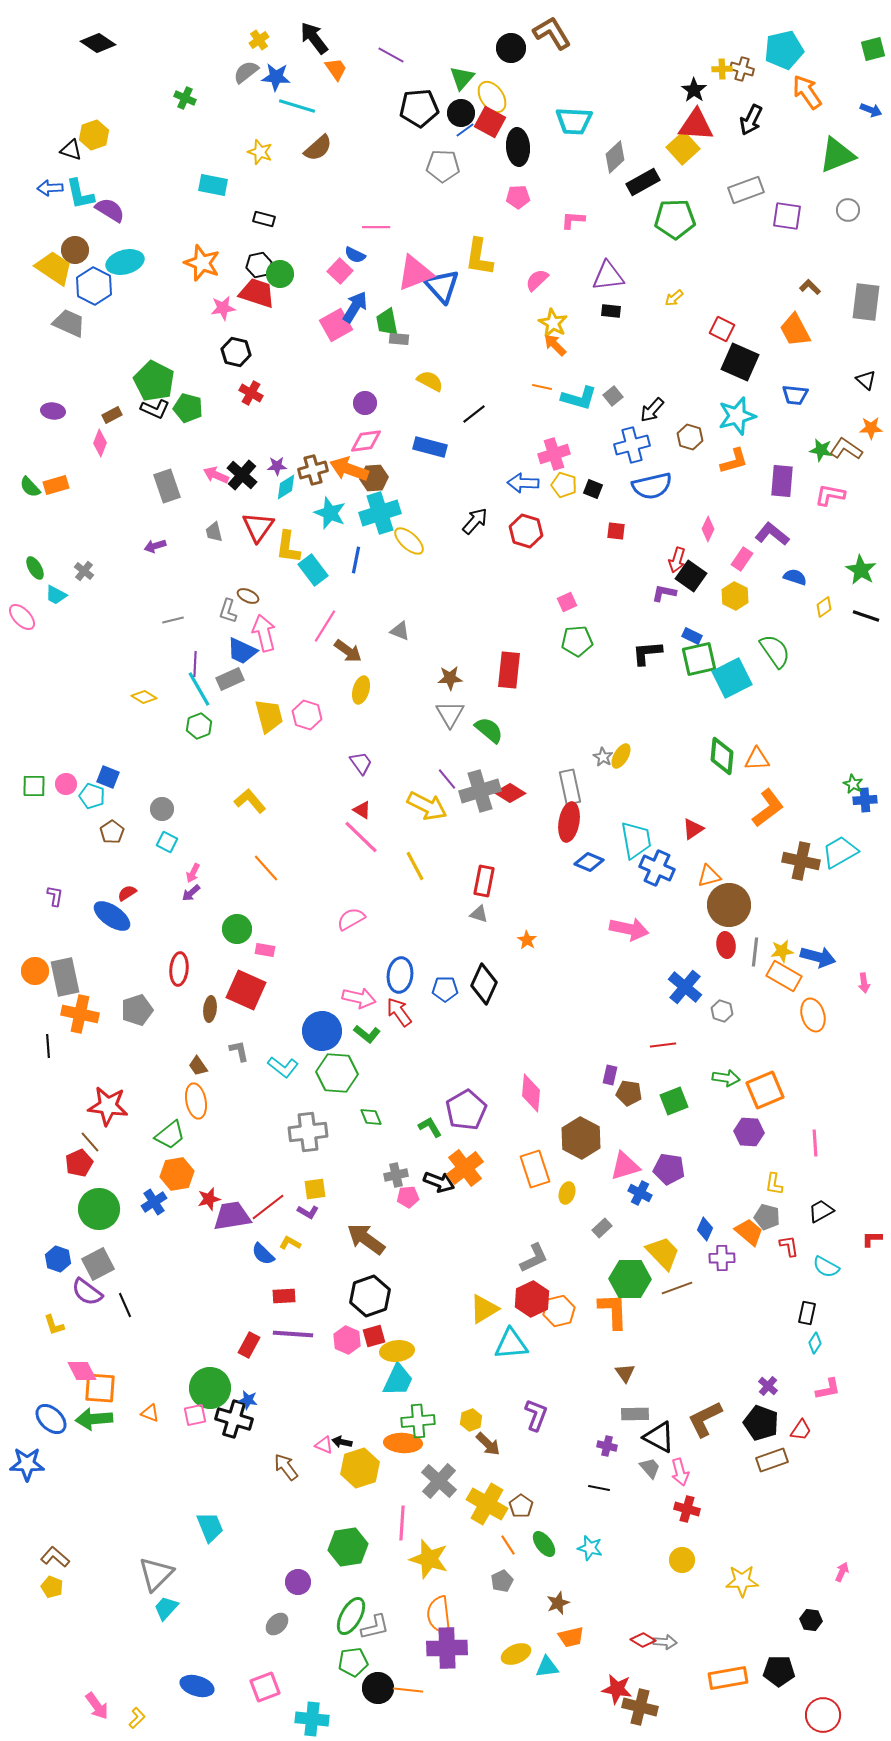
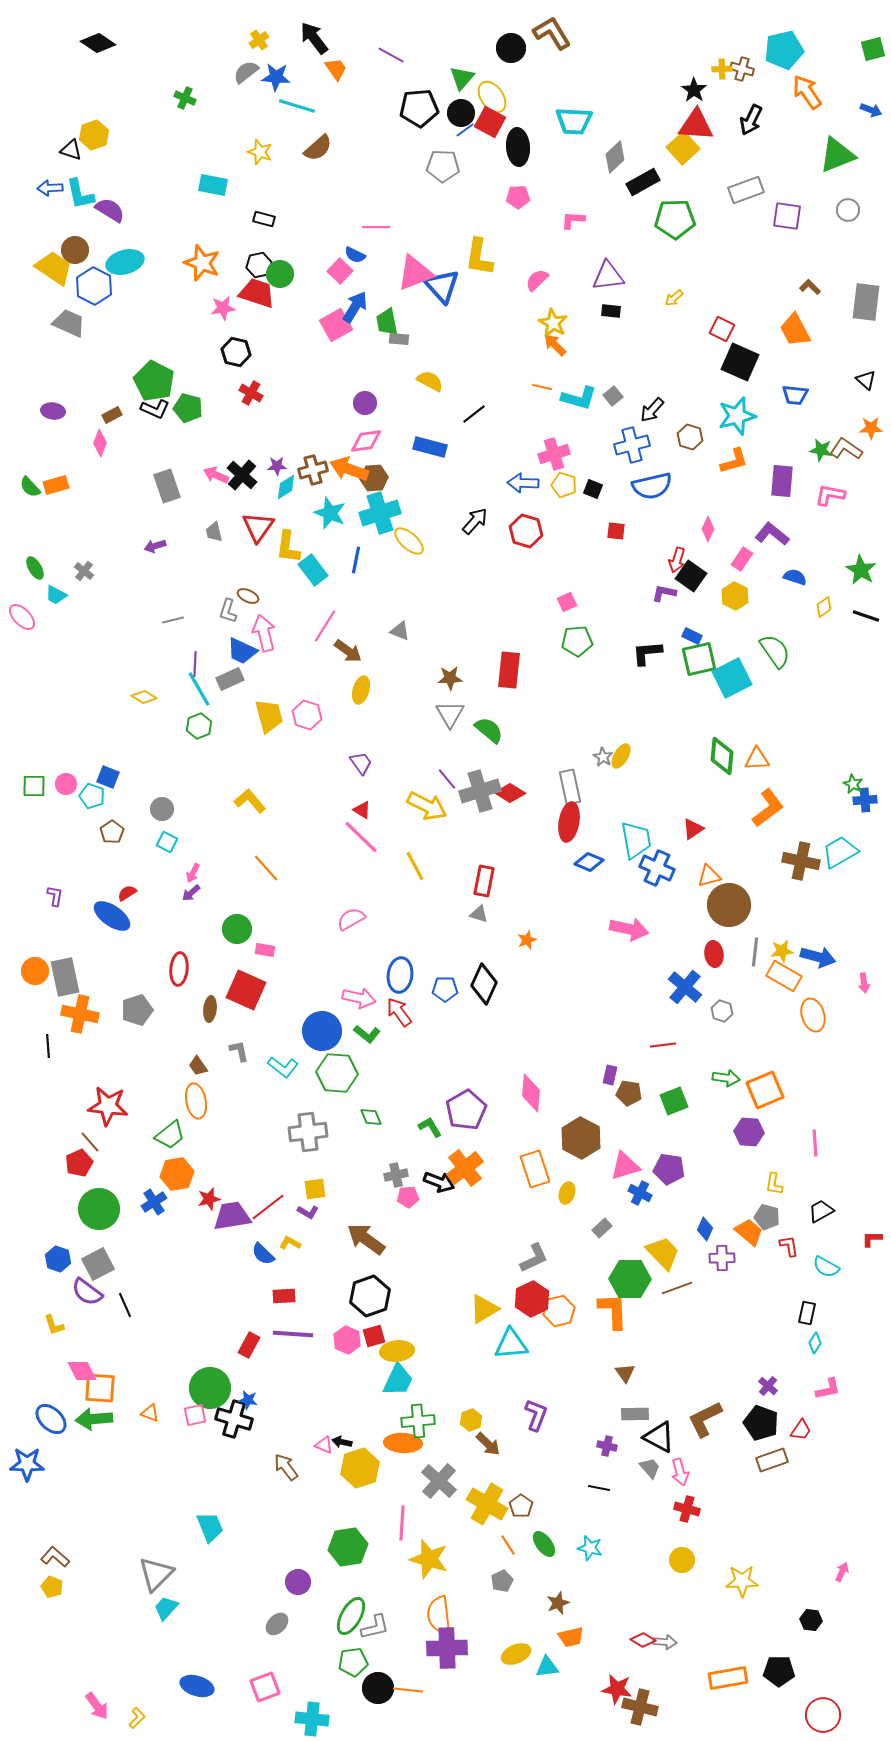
orange star at (527, 940): rotated 18 degrees clockwise
red ellipse at (726, 945): moved 12 px left, 9 px down
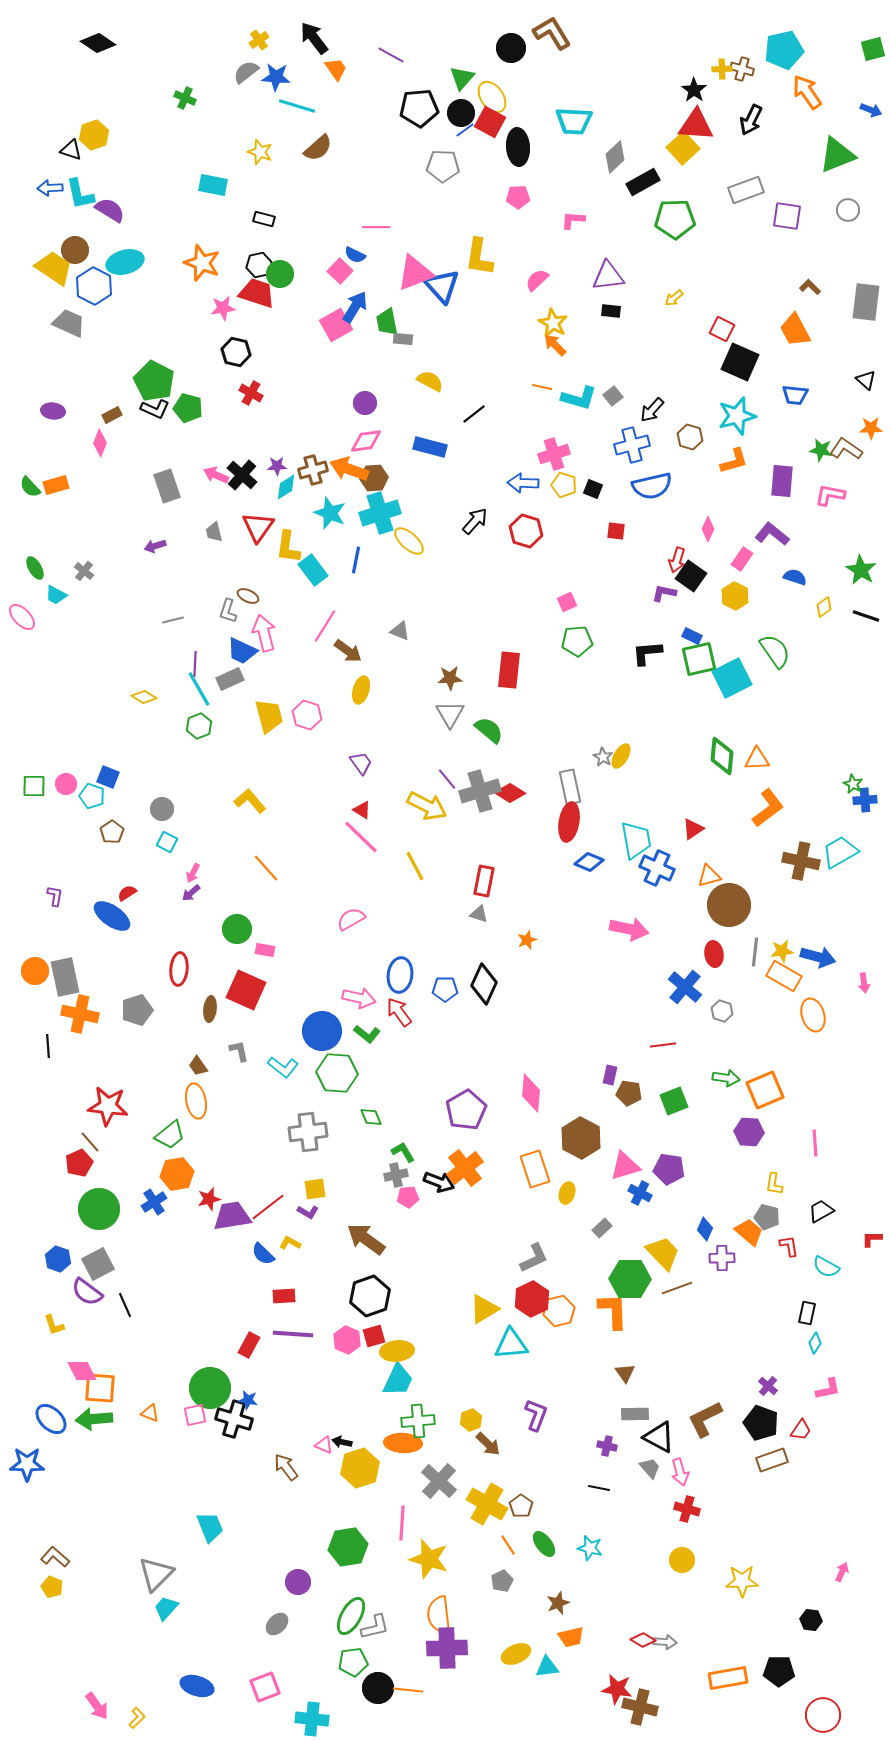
gray rectangle at (399, 339): moved 4 px right
green L-shape at (430, 1127): moved 27 px left, 25 px down
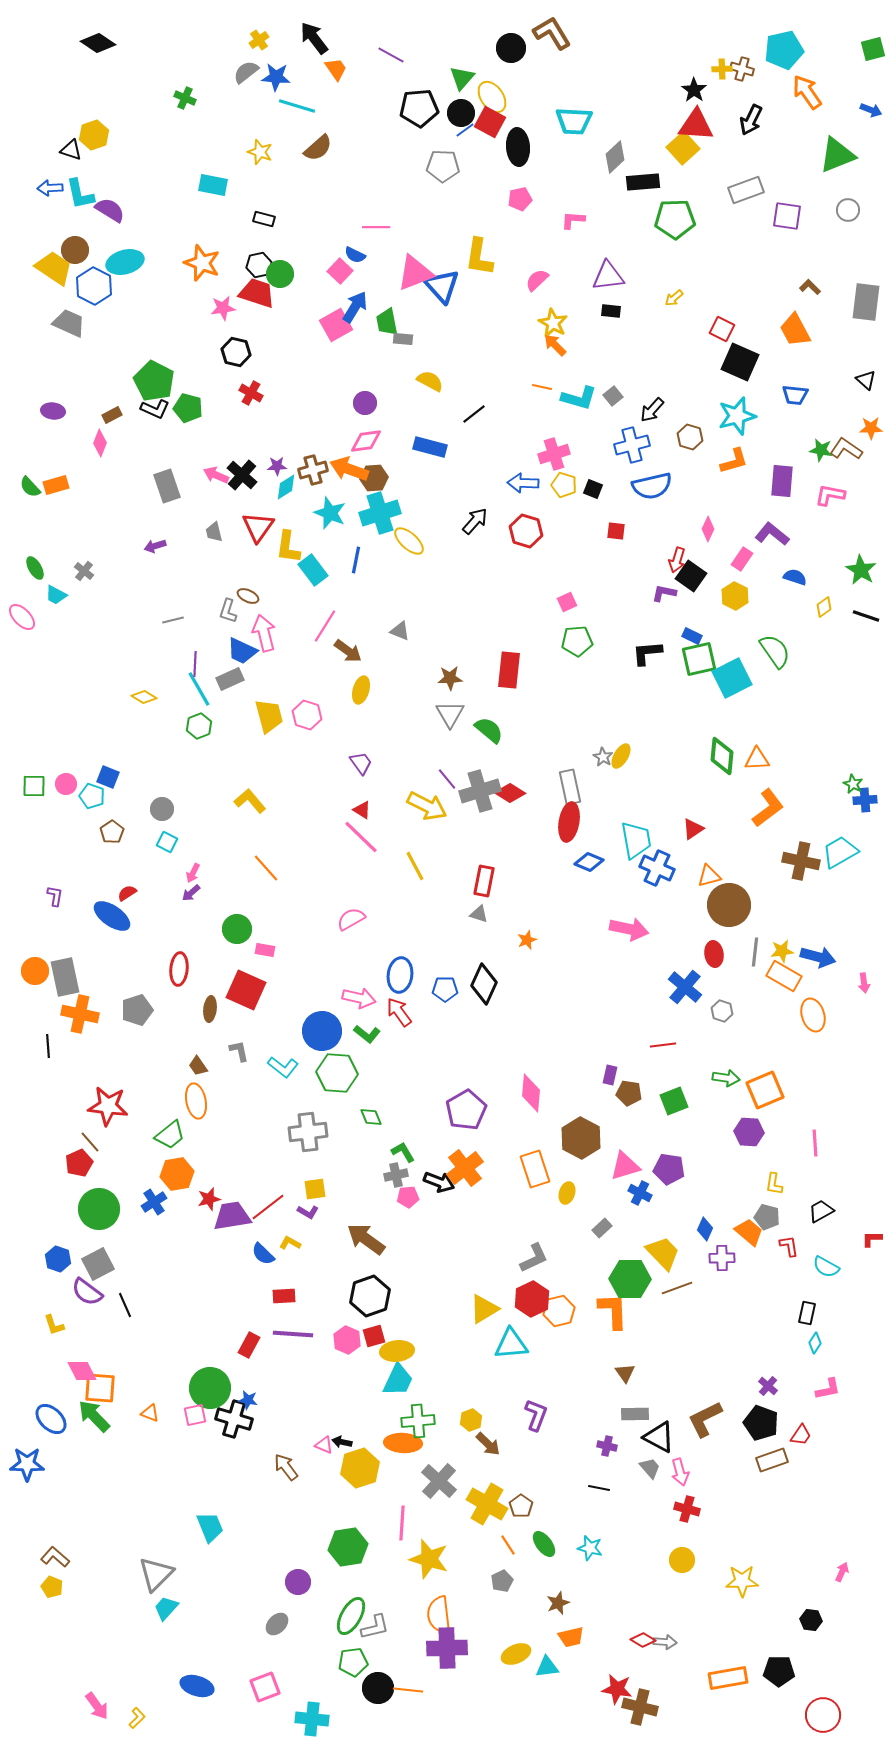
black rectangle at (643, 182): rotated 24 degrees clockwise
pink pentagon at (518, 197): moved 2 px right, 2 px down; rotated 10 degrees counterclockwise
green arrow at (94, 1419): moved 3 px up; rotated 51 degrees clockwise
red trapezoid at (801, 1430): moved 5 px down
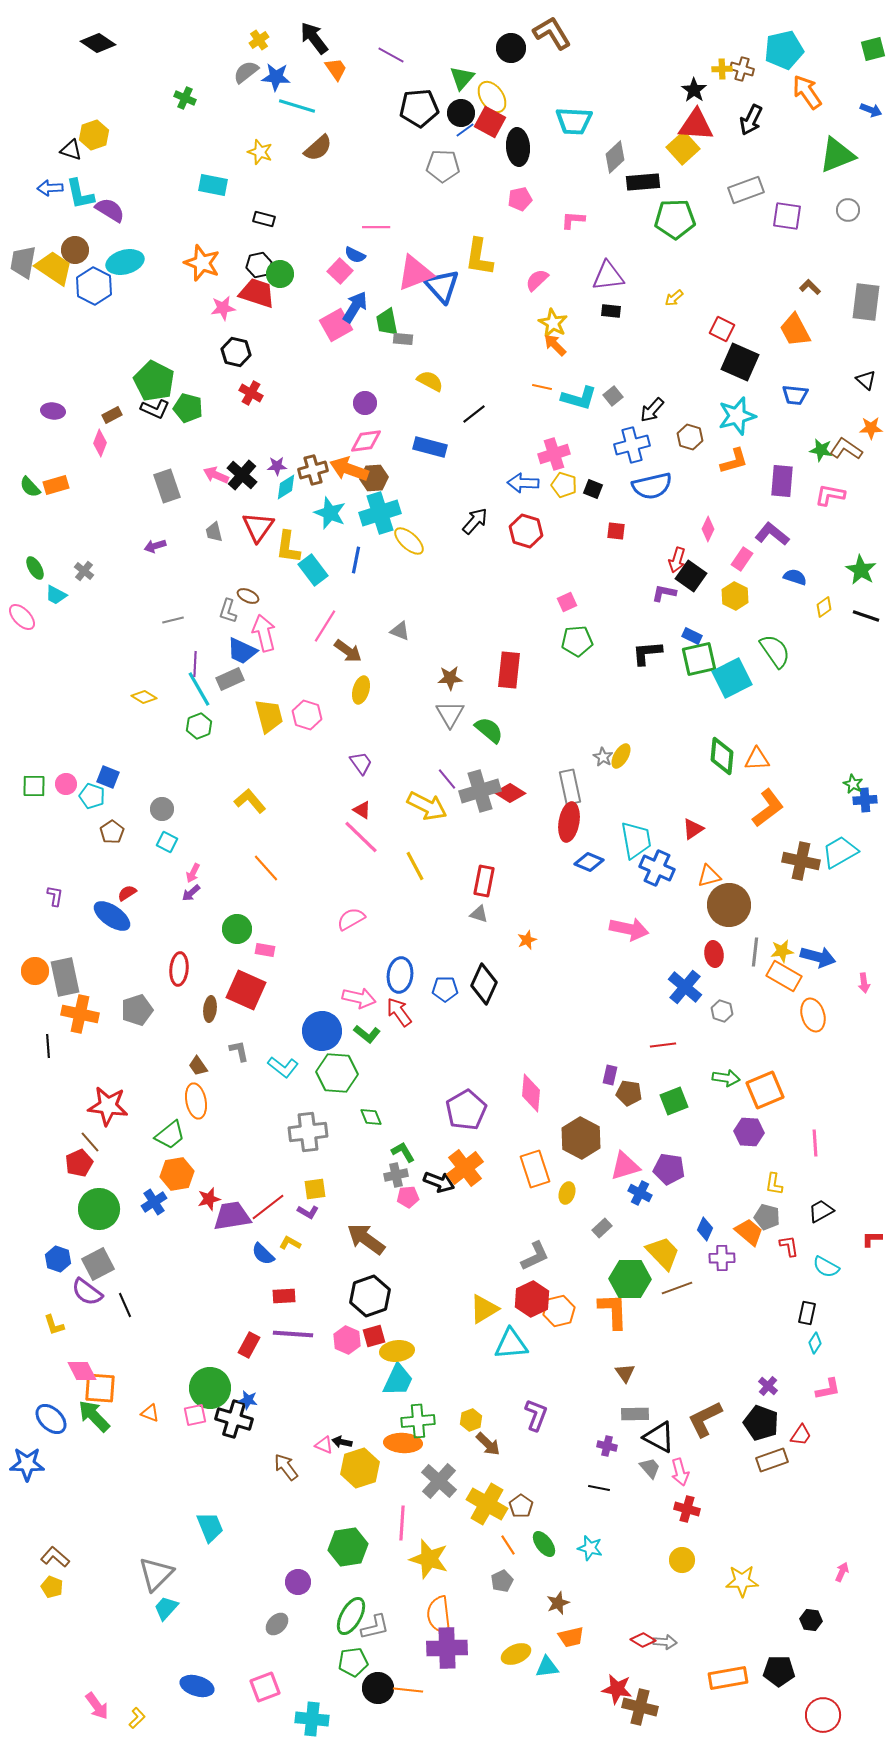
gray trapezoid at (69, 323): moved 46 px left, 61 px up; rotated 104 degrees counterclockwise
gray L-shape at (534, 1258): moved 1 px right, 2 px up
